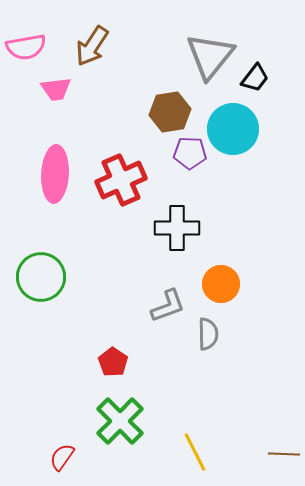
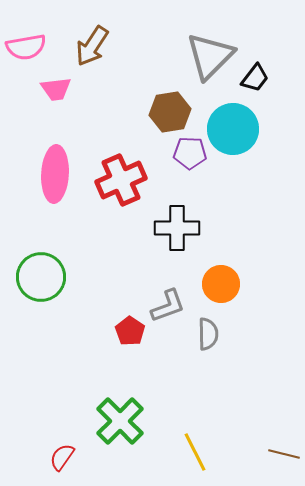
gray triangle: rotated 6 degrees clockwise
red pentagon: moved 17 px right, 31 px up
brown line: rotated 12 degrees clockwise
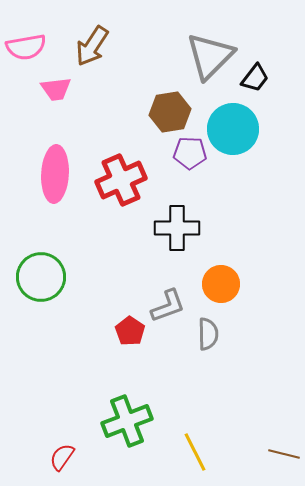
green cross: moved 7 px right; rotated 24 degrees clockwise
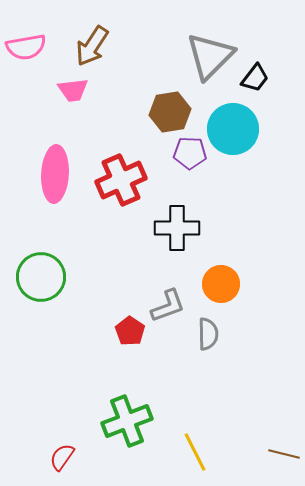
pink trapezoid: moved 17 px right, 1 px down
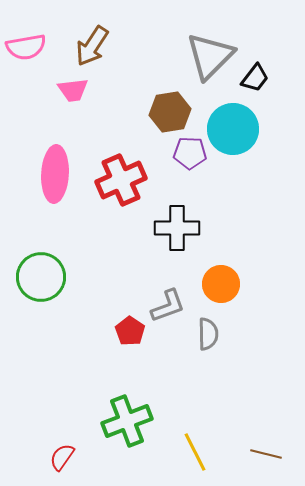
brown line: moved 18 px left
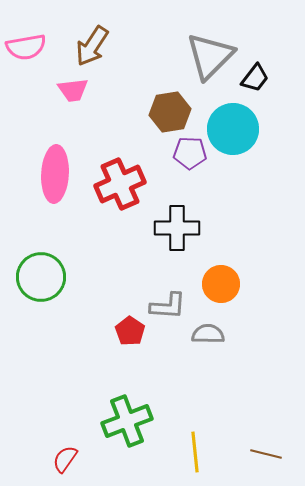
red cross: moved 1 px left, 4 px down
gray L-shape: rotated 24 degrees clockwise
gray semicircle: rotated 88 degrees counterclockwise
yellow line: rotated 21 degrees clockwise
red semicircle: moved 3 px right, 2 px down
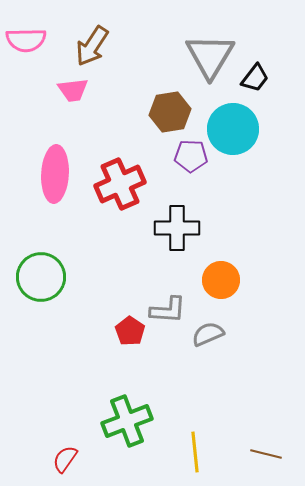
pink semicircle: moved 7 px up; rotated 9 degrees clockwise
gray triangle: rotated 14 degrees counterclockwise
purple pentagon: moved 1 px right, 3 px down
orange circle: moved 4 px up
gray L-shape: moved 4 px down
gray semicircle: rotated 24 degrees counterclockwise
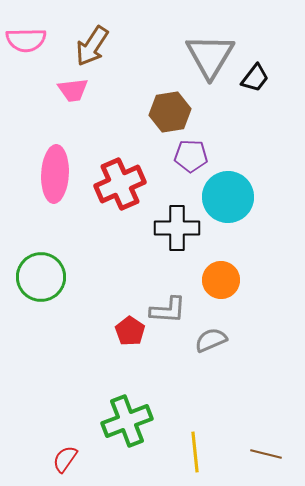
cyan circle: moved 5 px left, 68 px down
gray semicircle: moved 3 px right, 6 px down
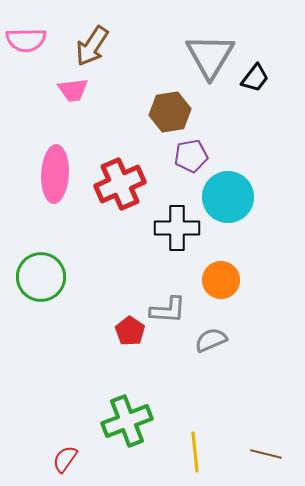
purple pentagon: rotated 12 degrees counterclockwise
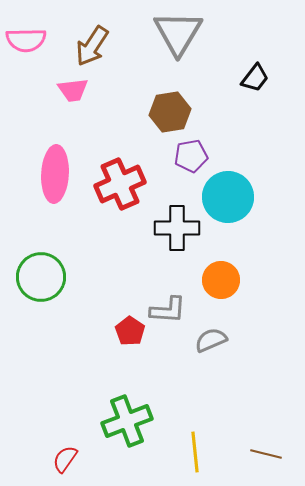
gray triangle: moved 32 px left, 23 px up
